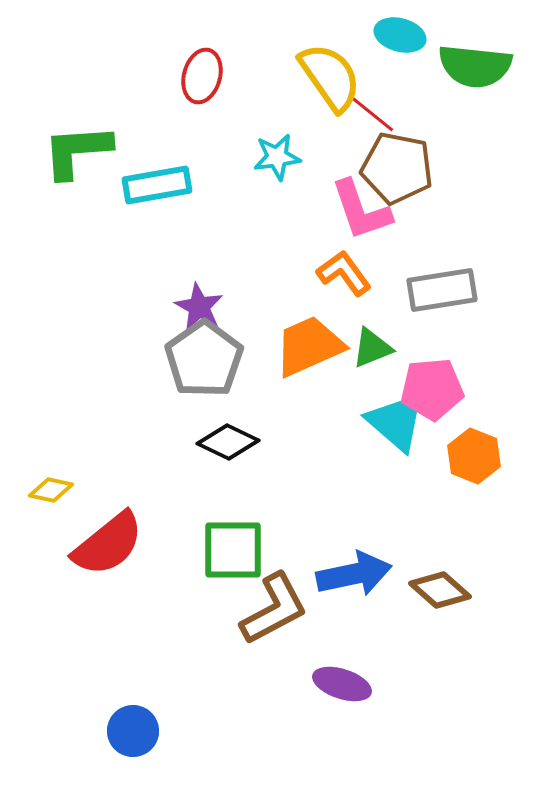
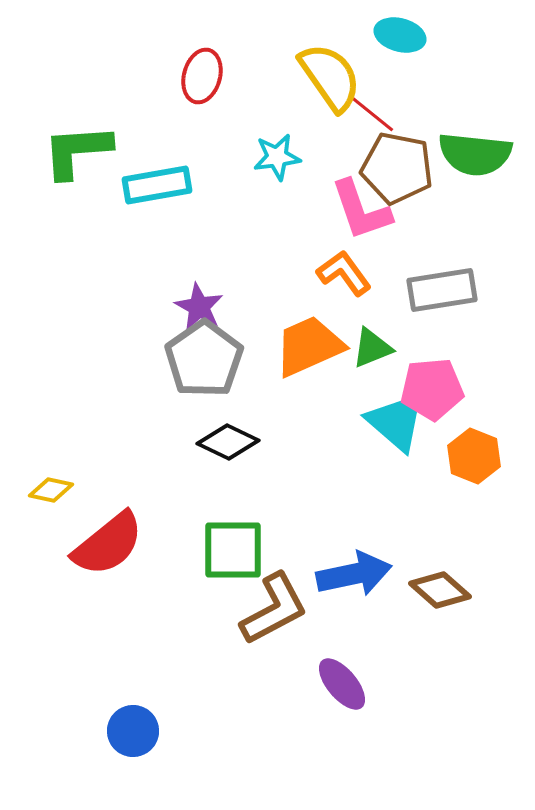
green semicircle: moved 88 px down
purple ellipse: rotated 32 degrees clockwise
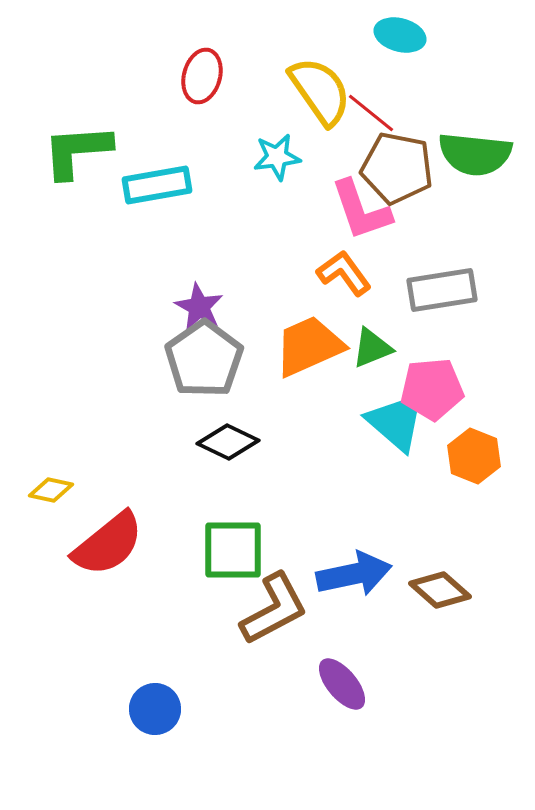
yellow semicircle: moved 10 px left, 14 px down
blue circle: moved 22 px right, 22 px up
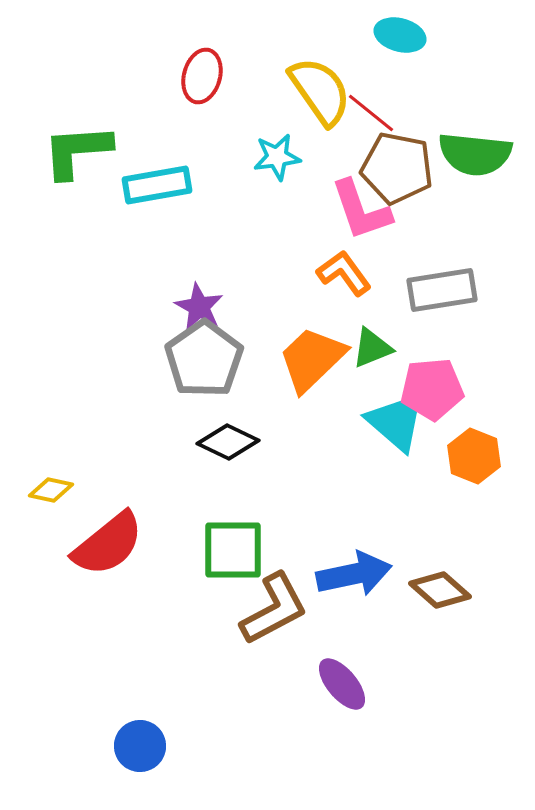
orange trapezoid: moved 3 px right, 13 px down; rotated 20 degrees counterclockwise
blue circle: moved 15 px left, 37 px down
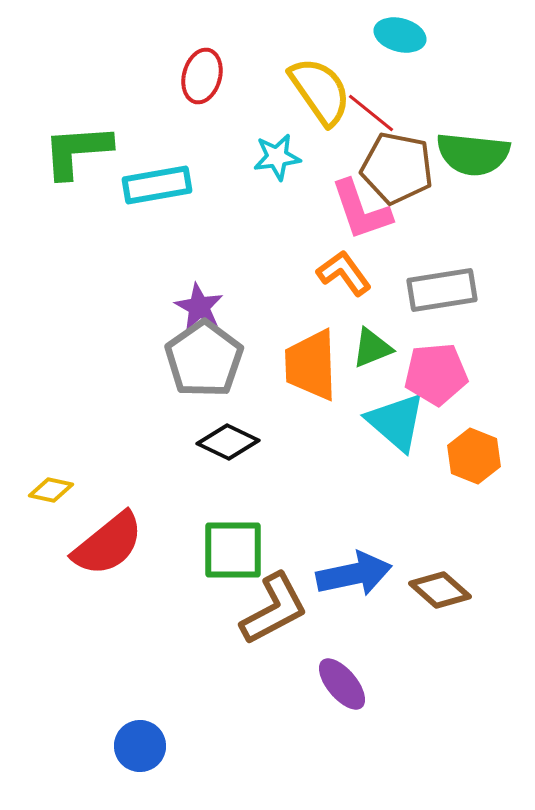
green semicircle: moved 2 px left
orange trapezoid: moved 1 px left, 6 px down; rotated 48 degrees counterclockwise
pink pentagon: moved 4 px right, 15 px up
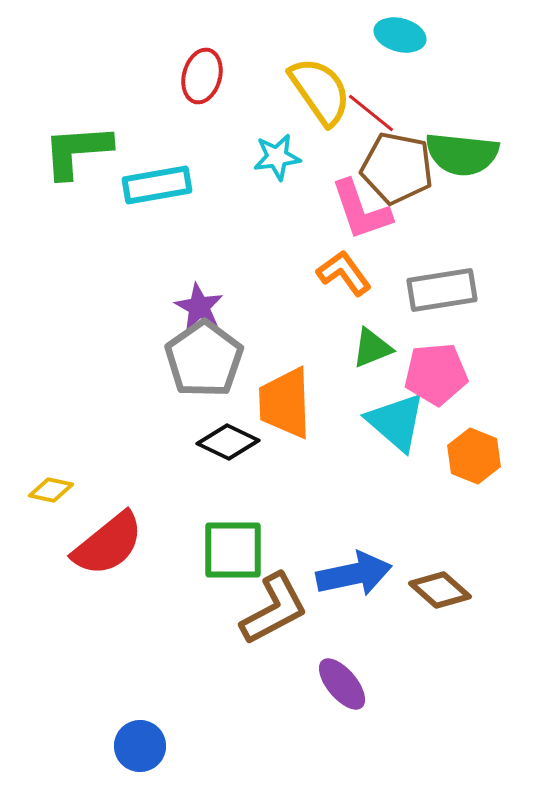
green semicircle: moved 11 px left
orange trapezoid: moved 26 px left, 38 px down
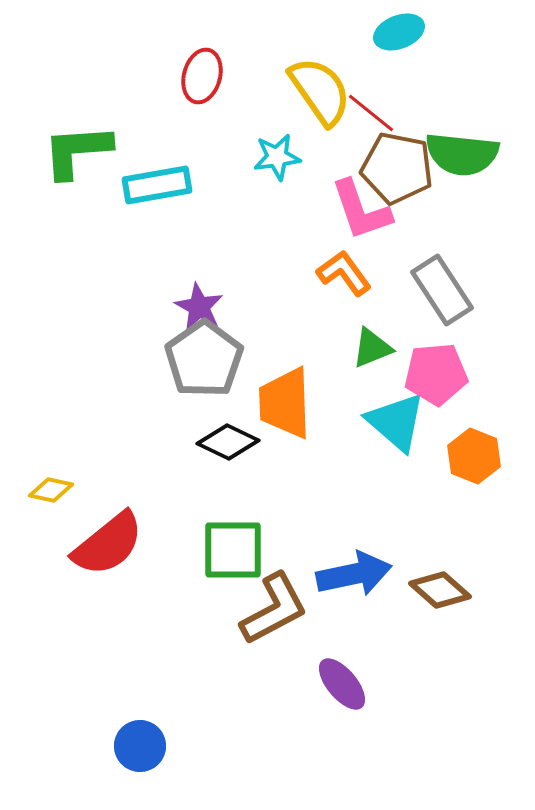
cyan ellipse: moved 1 px left, 3 px up; rotated 36 degrees counterclockwise
gray rectangle: rotated 66 degrees clockwise
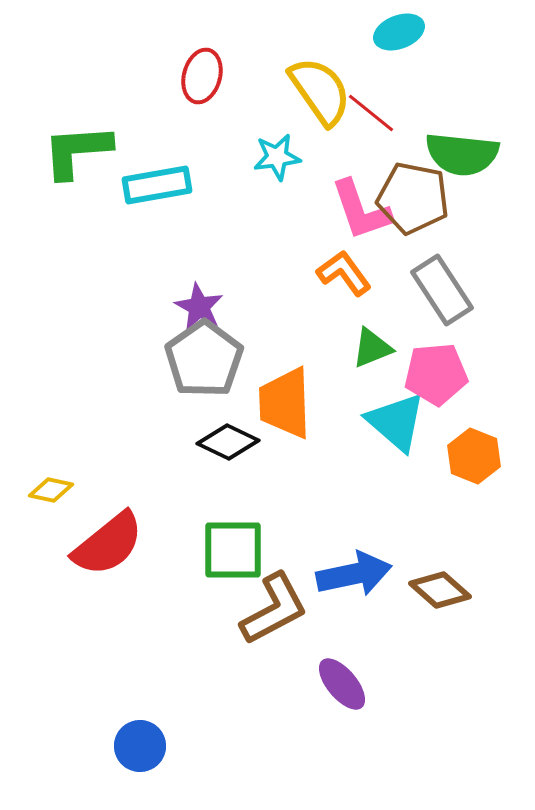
brown pentagon: moved 16 px right, 30 px down
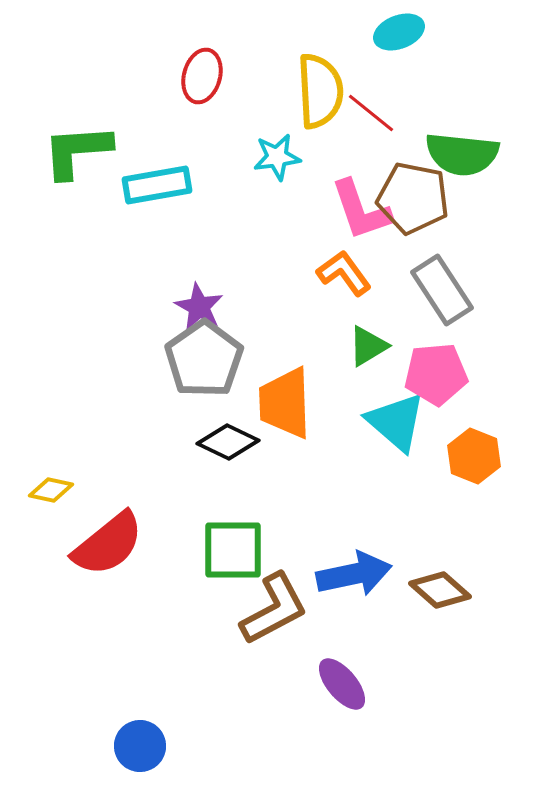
yellow semicircle: rotated 32 degrees clockwise
green triangle: moved 4 px left, 2 px up; rotated 9 degrees counterclockwise
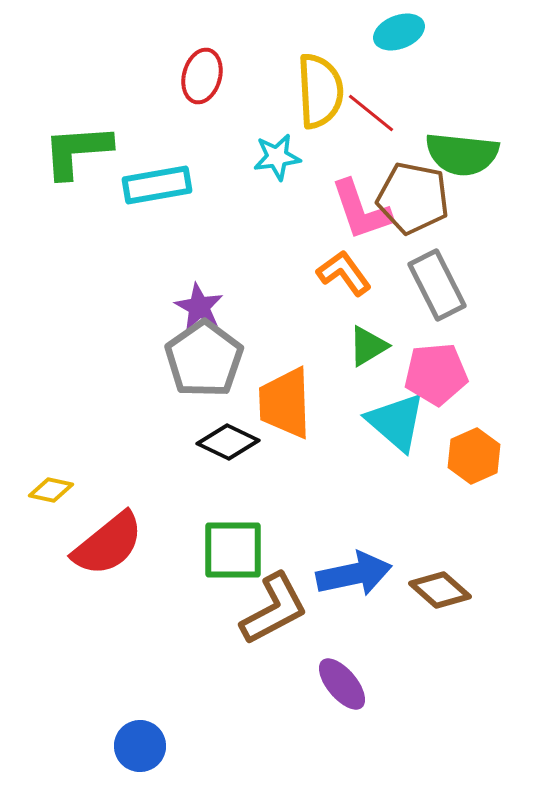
gray rectangle: moved 5 px left, 5 px up; rotated 6 degrees clockwise
orange hexagon: rotated 14 degrees clockwise
